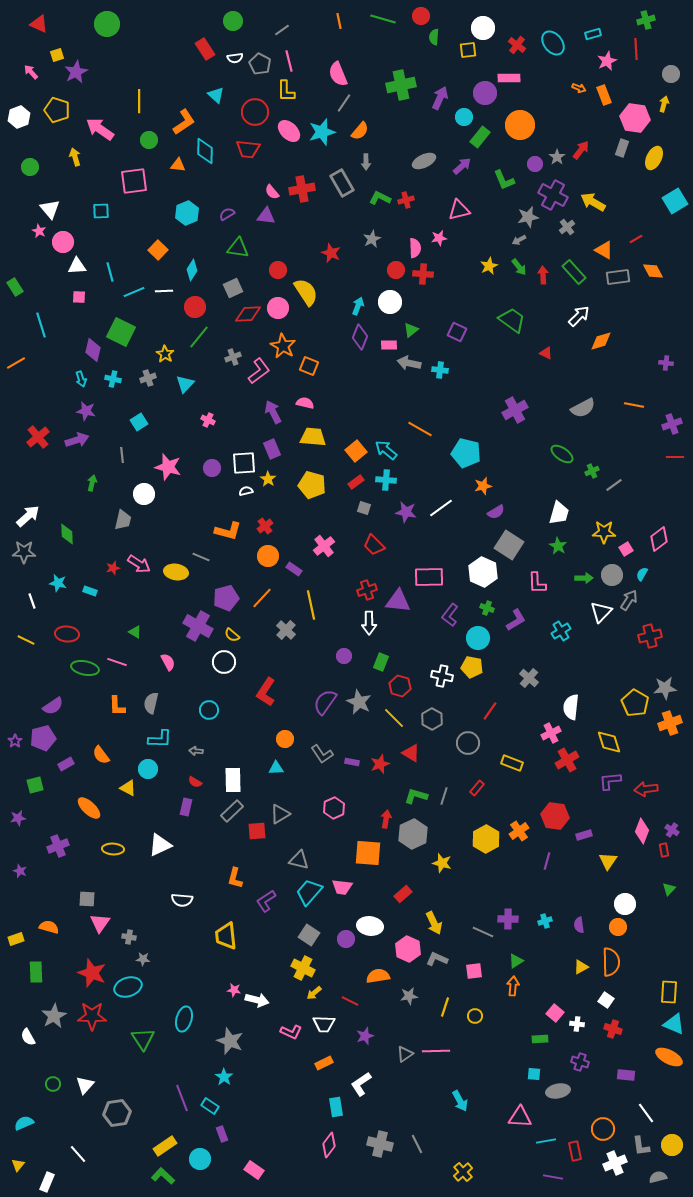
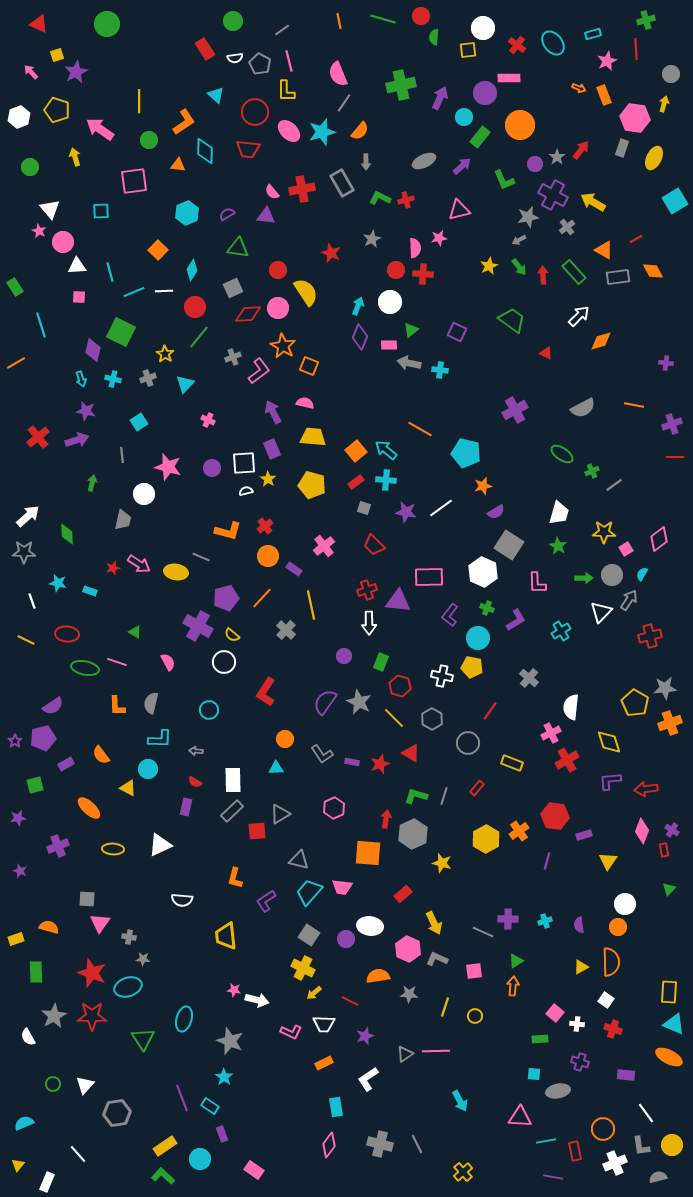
gray star at (409, 996): moved 2 px up; rotated 12 degrees clockwise
white L-shape at (361, 1084): moved 7 px right, 5 px up
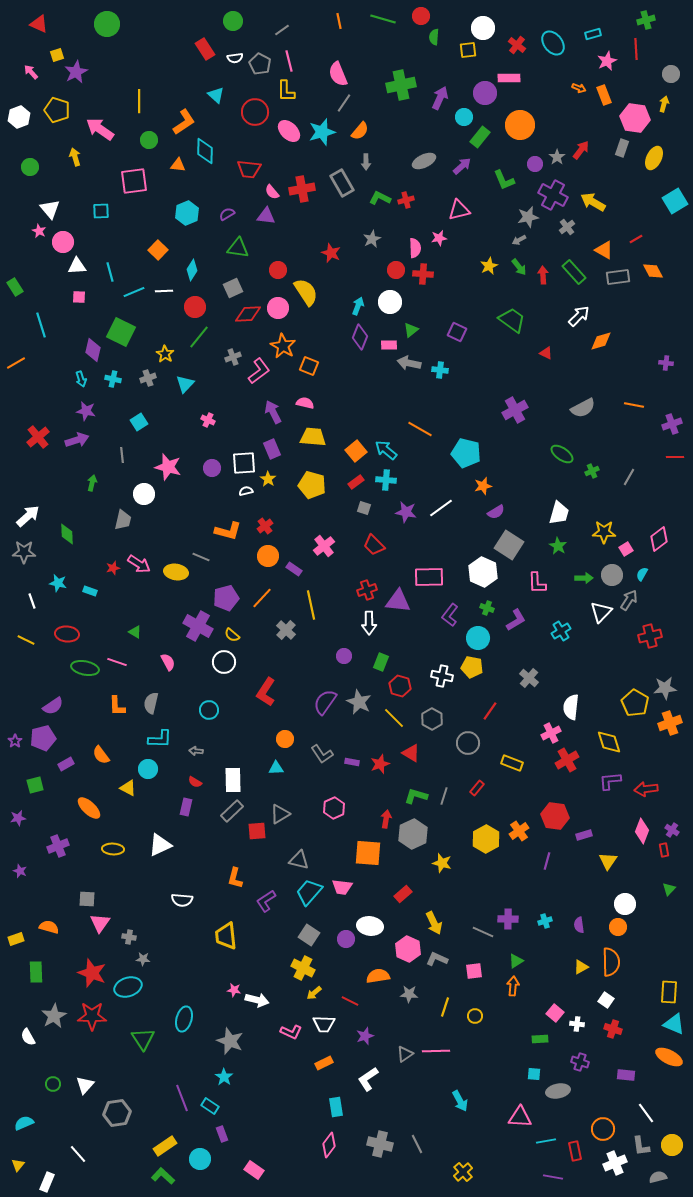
red trapezoid at (248, 149): moved 1 px right, 20 px down
gray line at (614, 485): moved 15 px right, 8 px up; rotated 24 degrees counterclockwise
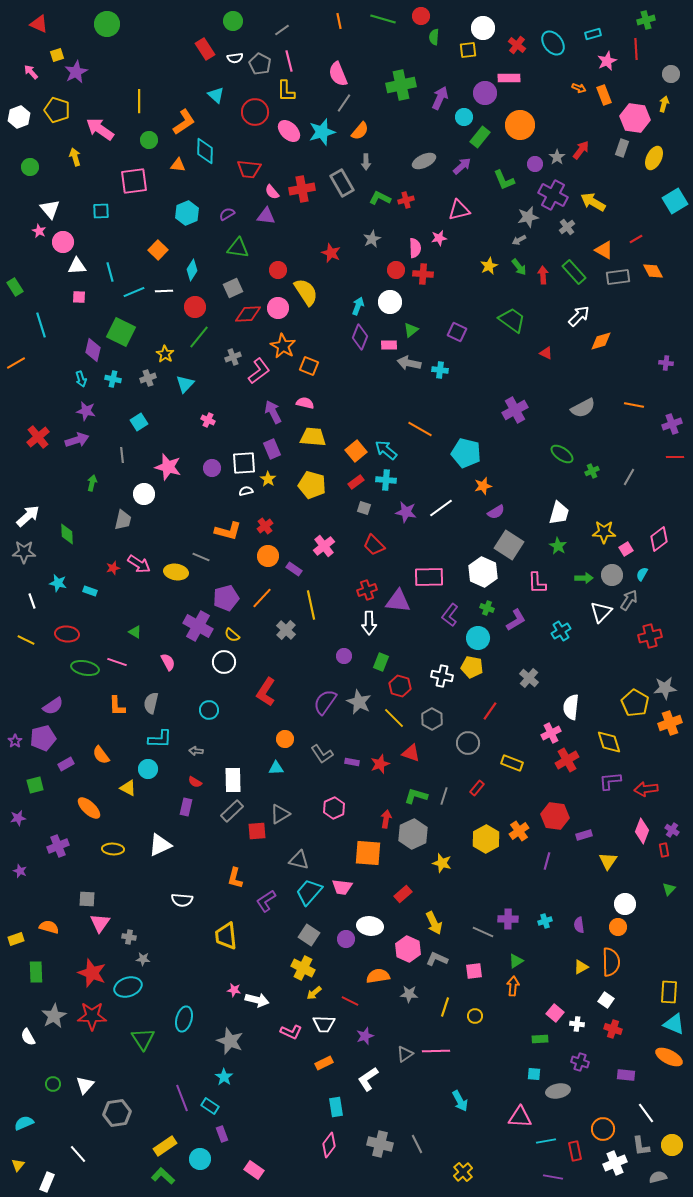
red triangle at (411, 753): rotated 12 degrees counterclockwise
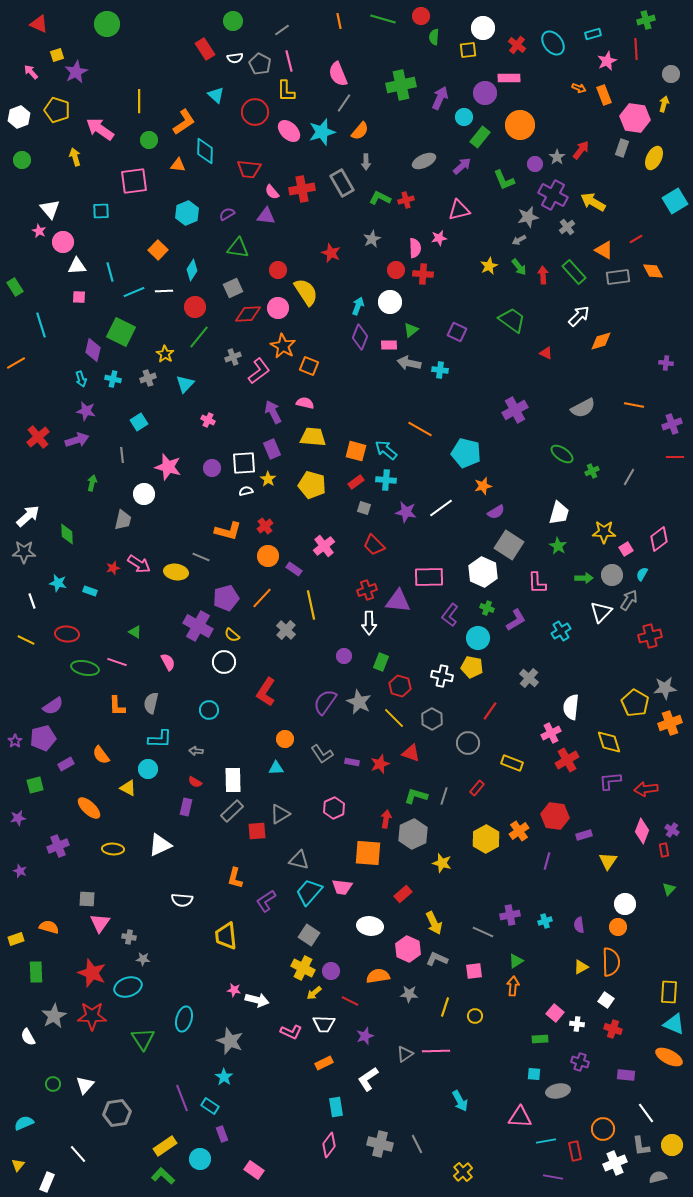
green circle at (30, 167): moved 8 px left, 7 px up
orange square at (356, 451): rotated 35 degrees counterclockwise
purple cross at (508, 919): moved 2 px right, 4 px up; rotated 12 degrees counterclockwise
purple circle at (346, 939): moved 15 px left, 32 px down
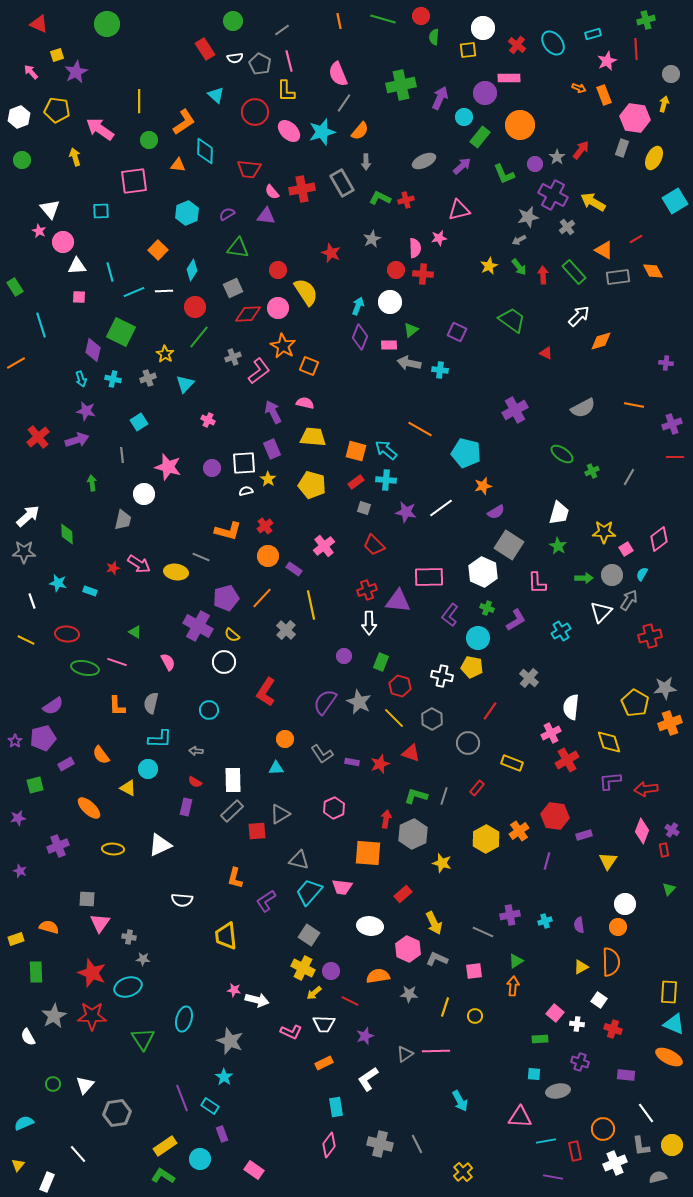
yellow pentagon at (57, 110): rotated 10 degrees counterclockwise
green L-shape at (504, 180): moved 6 px up
green arrow at (92, 483): rotated 21 degrees counterclockwise
white square at (606, 1000): moved 7 px left
green L-shape at (163, 1176): rotated 10 degrees counterclockwise
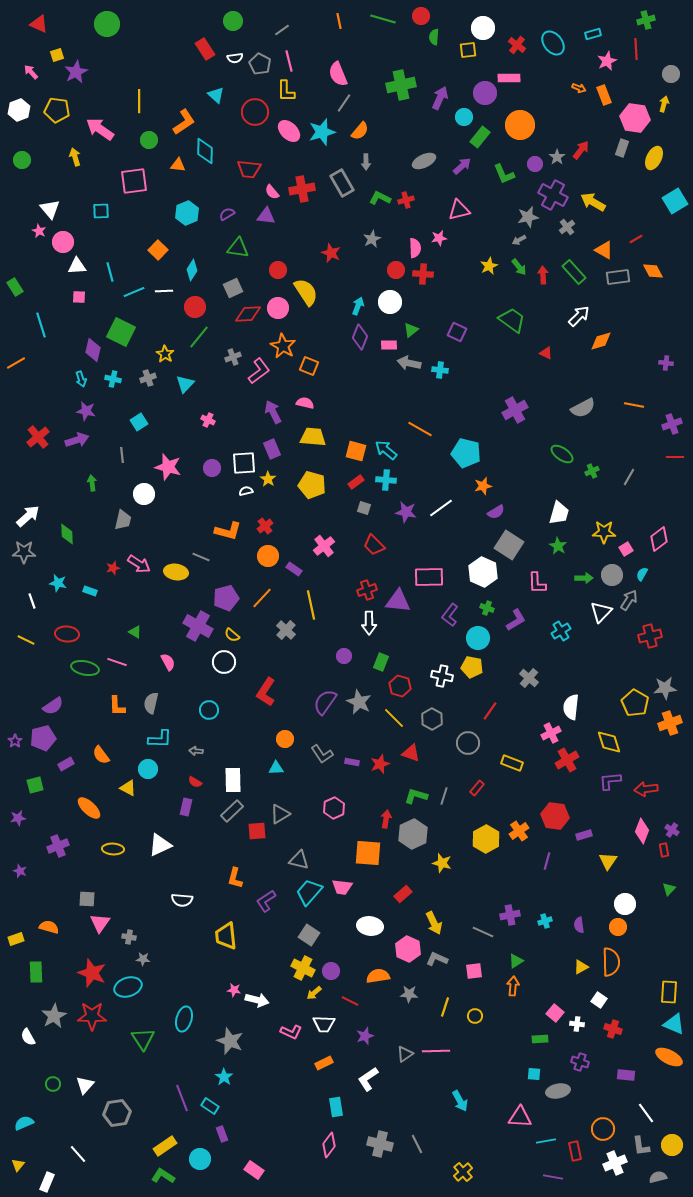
white hexagon at (19, 117): moved 7 px up
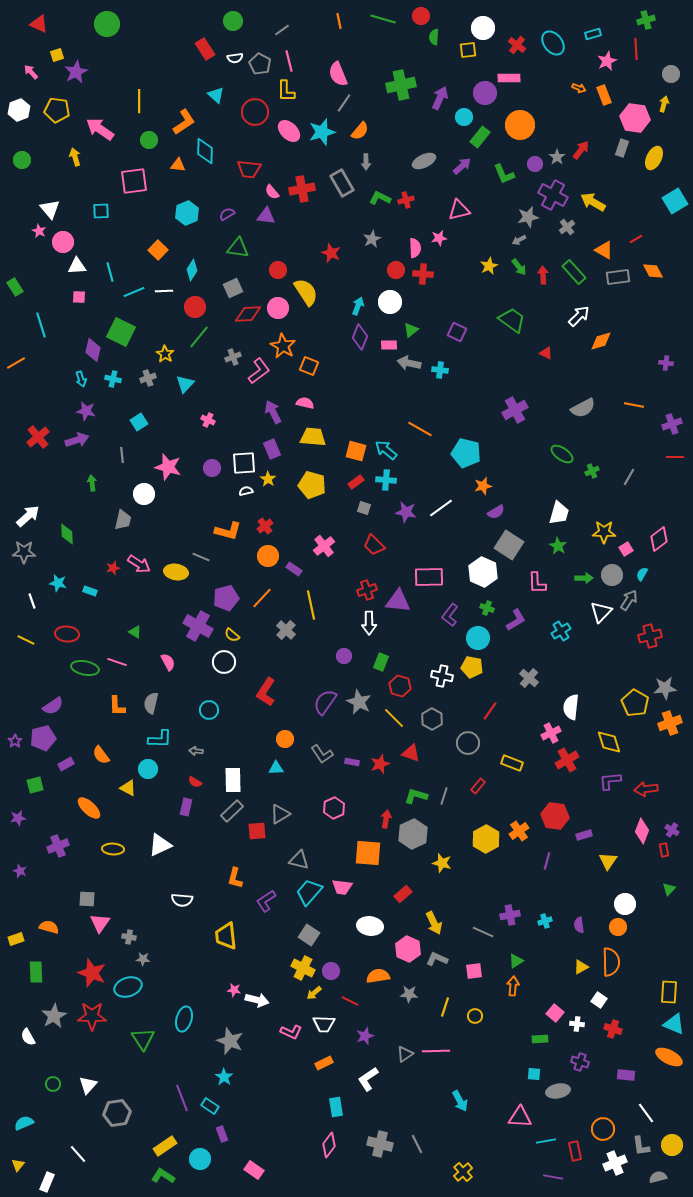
red rectangle at (477, 788): moved 1 px right, 2 px up
white triangle at (85, 1085): moved 3 px right
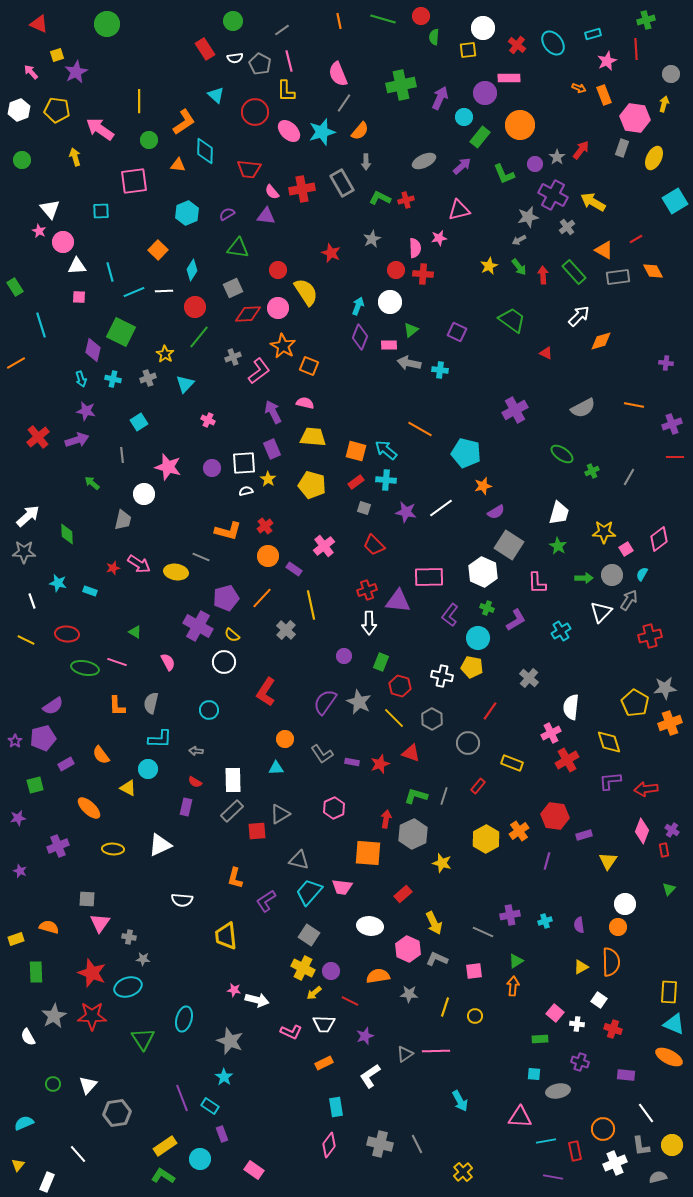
green arrow at (92, 483): rotated 42 degrees counterclockwise
white L-shape at (368, 1079): moved 2 px right, 3 px up
